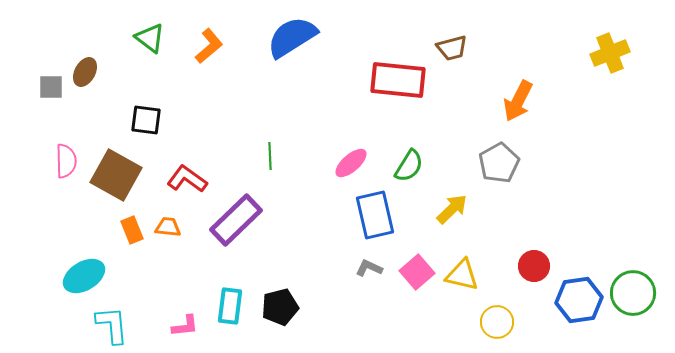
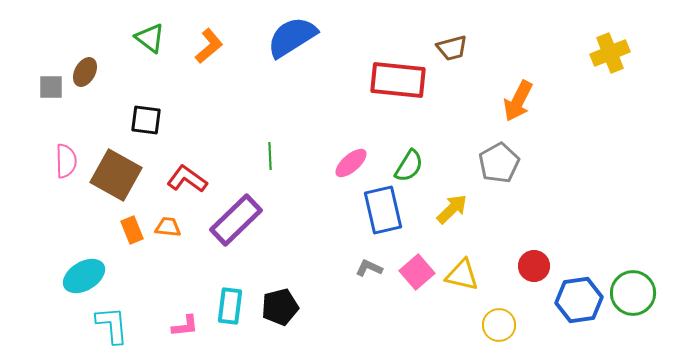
blue rectangle: moved 8 px right, 5 px up
yellow circle: moved 2 px right, 3 px down
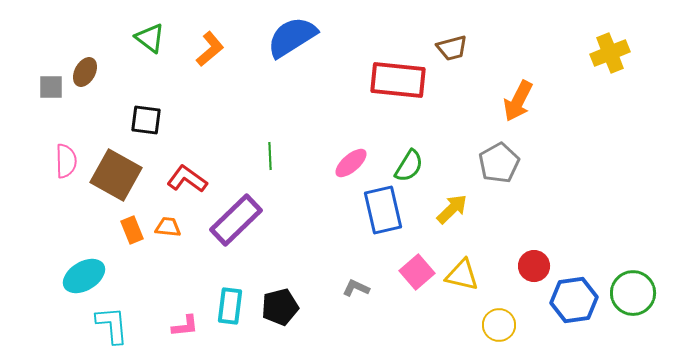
orange L-shape: moved 1 px right, 3 px down
gray L-shape: moved 13 px left, 20 px down
blue hexagon: moved 5 px left
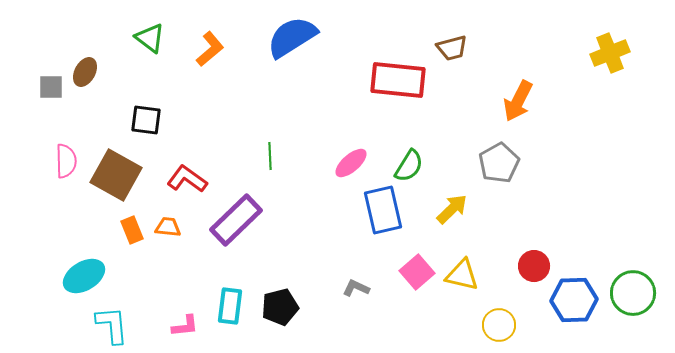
blue hexagon: rotated 6 degrees clockwise
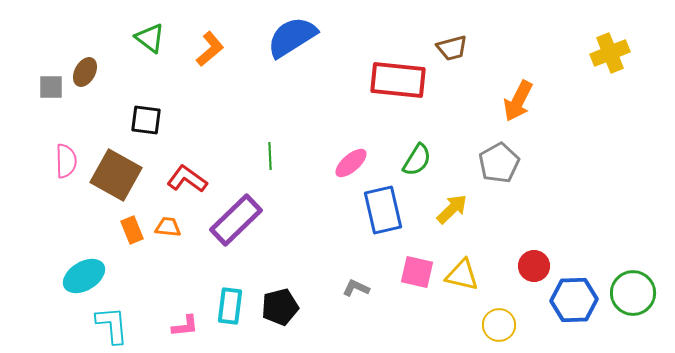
green semicircle: moved 8 px right, 6 px up
pink square: rotated 36 degrees counterclockwise
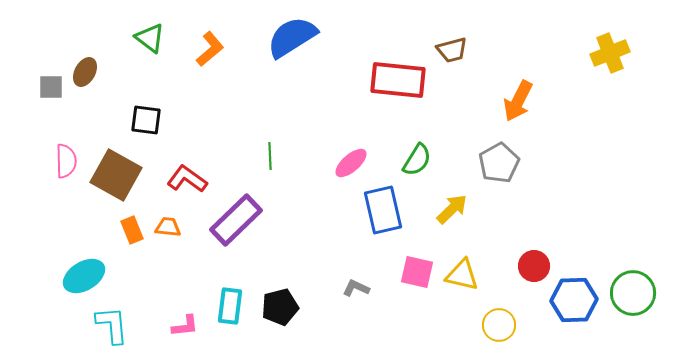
brown trapezoid: moved 2 px down
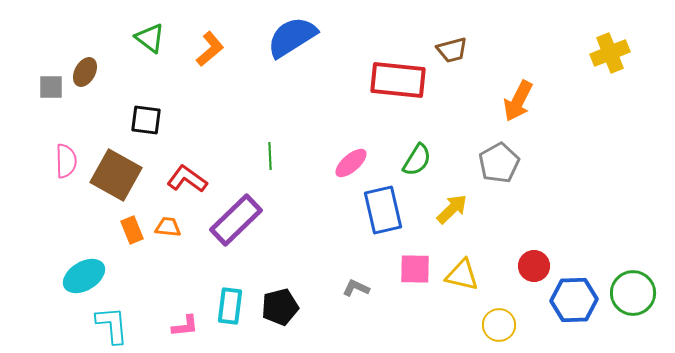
pink square: moved 2 px left, 3 px up; rotated 12 degrees counterclockwise
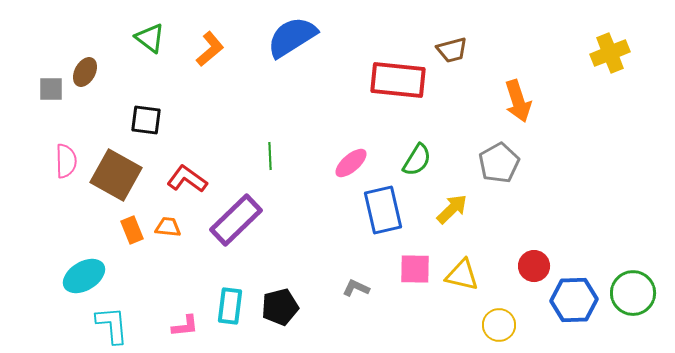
gray square: moved 2 px down
orange arrow: rotated 45 degrees counterclockwise
